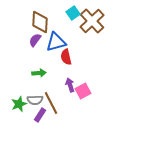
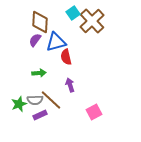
pink square: moved 11 px right, 21 px down
brown line: moved 3 px up; rotated 20 degrees counterclockwise
purple rectangle: rotated 32 degrees clockwise
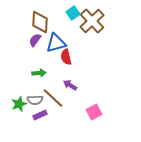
blue triangle: moved 1 px down
purple arrow: rotated 40 degrees counterclockwise
brown line: moved 2 px right, 2 px up
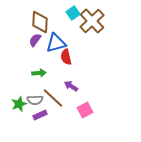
purple arrow: moved 1 px right, 1 px down
pink square: moved 9 px left, 2 px up
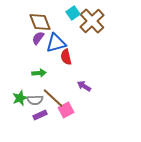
brown diamond: rotated 25 degrees counterclockwise
purple semicircle: moved 3 px right, 2 px up
purple arrow: moved 13 px right
green star: moved 1 px right, 6 px up
pink square: moved 19 px left
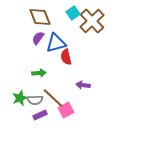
brown diamond: moved 5 px up
purple arrow: moved 1 px left, 1 px up; rotated 24 degrees counterclockwise
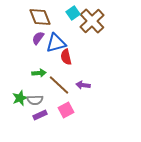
brown line: moved 6 px right, 13 px up
